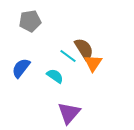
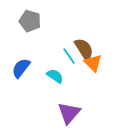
gray pentagon: rotated 25 degrees clockwise
cyan line: moved 1 px right; rotated 18 degrees clockwise
orange triangle: rotated 18 degrees counterclockwise
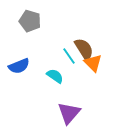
blue semicircle: moved 2 px left, 2 px up; rotated 150 degrees counterclockwise
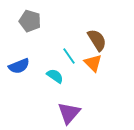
brown semicircle: moved 13 px right, 9 px up
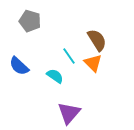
blue semicircle: rotated 65 degrees clockwise
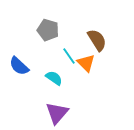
gray pentagon: moved 18 px right, 9 px down
orange triangle: moved 7 px left
cyan semicircle: moved 1 px left, 2 px down
purple triangle: moved 12 px left
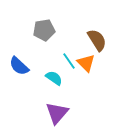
gray pentagon: moved 4 px left; rotated 25 degrees counterclockwise
cyan line: moved 5 px down
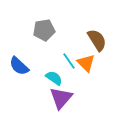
purple triangle: moved 4 px right, 15 px up
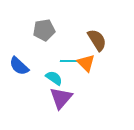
cyan line: rotated 54 degrees counterclockwise
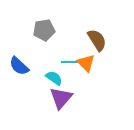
cyan line: moved 1 px right, 1 px down
